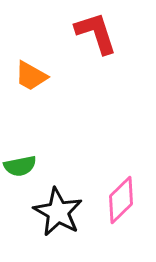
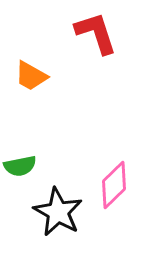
pink diamond: moved 7 px left, 15 px up
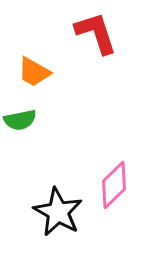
orange trapezoid: moved 3 px right, 4 px up
green semicircle: moved 46 px up
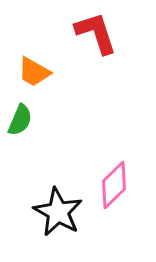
green semicircle: rotated 56 degrees counterclockwise
